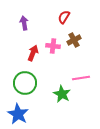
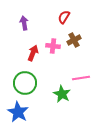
blue star: moved 2 px up
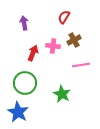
pink line: moved 13 px up
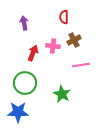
red semicircle: rotated 32 degrees counterclockwise
blue star: rotated 30 degrees counterclockwise
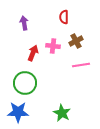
brown cross: moved 2 px right, 1 px down
green star: moved 19 px down
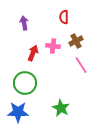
pink line: rotated 66 degrees clockwise
green star: moved 1 px left, 5 px up
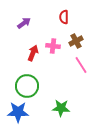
purple arrow: rotated 64 degrees clockwise
green circle: moved 2 px right, 3 px down
green star: rotated 24 degrees counterclockwise
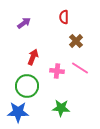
brown cross: rotated 16 degrees counterclockwise
pink cross: moved 4 px right, 25 px down
red arrow: moved 4 px down
pink line: moved 1 px left, 3 px down; rotated 24 degrees counterclockwise
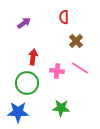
red arrow: rotated 14 degrees counterclockwise
green circle: moved 3 px up
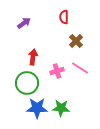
pink cross: rotated 24 degrees counterclockwise
blue star: moved 19 px right, 4 px up
